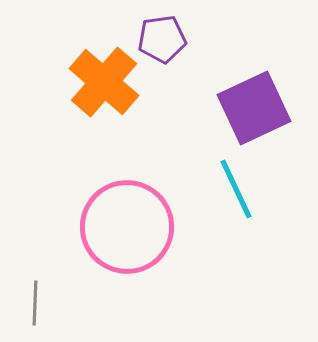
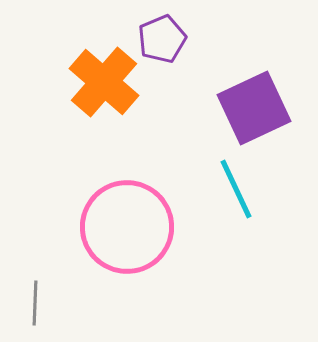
purple pentagon: rotated 15 degrees counterclockwise
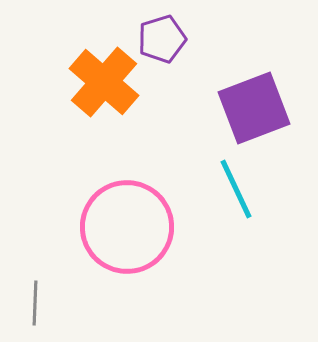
purple pentagon: rotated 6 degrees clockwise
purple square: rotated 4 degrees clockwise
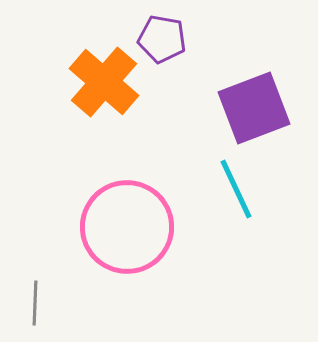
purple pentagon: rotated 27 degrees clockwise
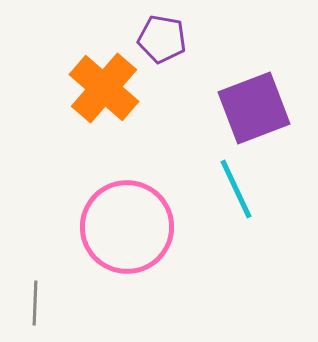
orange cross: moved 6 px down
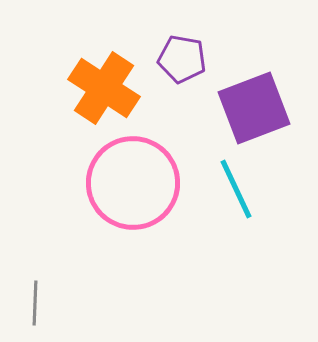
purple pentagon: moved 20 px right, 20 px down
orange cross: rotated 8 degrees counterclockwise
pink circle: moved 6 px right, 44 px up
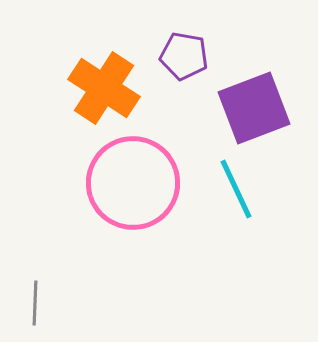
purple pentagon: moved 2 px right, 3 px up
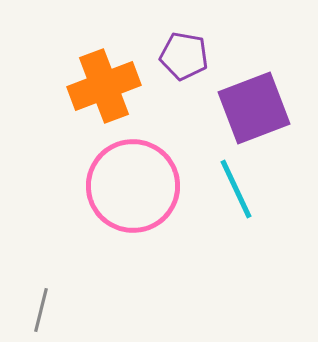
orange cross: moved 2 px up; rotated 36 degrees clockwise
pink circle: moved 3 px down
gray line: moved 6 px right, 7 px down; rotated 12 degrees clockwise
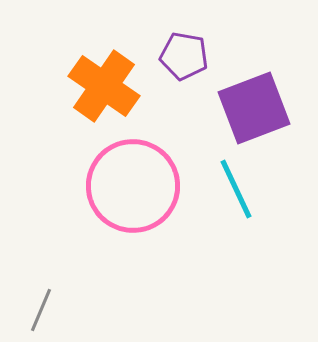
orange cross: rotated 34 degrees counterclockwise
gray line: rotated 9 degrees clockwise
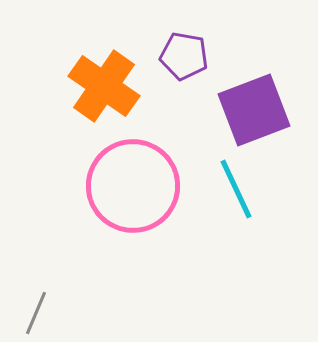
purple square: moved 2 px down
gray line: moved 5 px left, 3 px down
